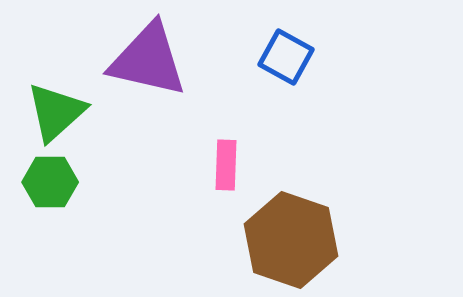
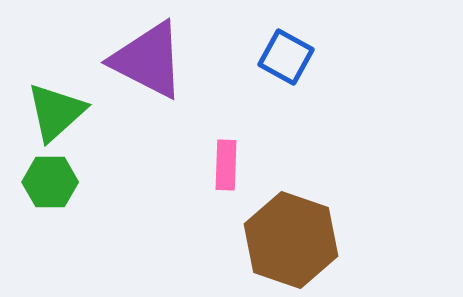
purple triangle: rotated 14 degrees clockwise
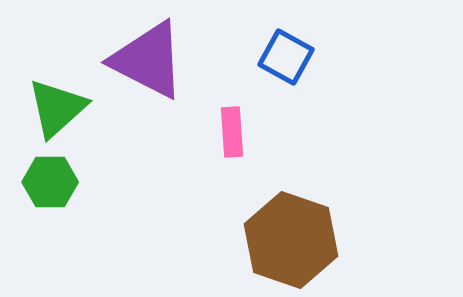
green triangle: moved 1 px right, 4 px up
pink rectangle: moved 6 px right, 33 px up; rotated 6 degrees counterclockwise
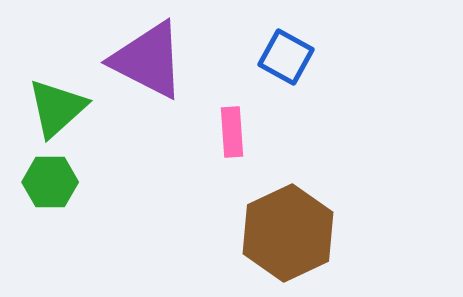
brown hexagon: moved 3 px left, 7 px up; rotated 16 degrees clockwise
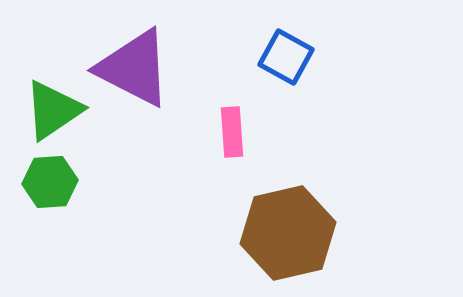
purple triangle: moved 14 px left, 8 px down
green triangle: moved 4 px left, 2 px down; rotated 8 degrees clockwise
green hexagon: rotated 4 degrees counterclockwise
brown hexagon: rotated 12 degrees clockwise
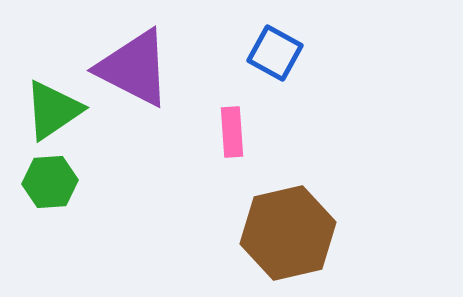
blue square: moved 11 px left, 4 px up
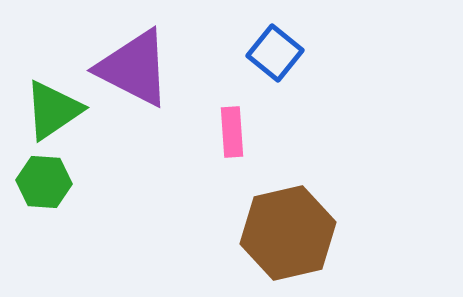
blue square: rotated 10 degrees clockwise
green hexagon: moved 6 px left; rotated 8 degrees clockwise
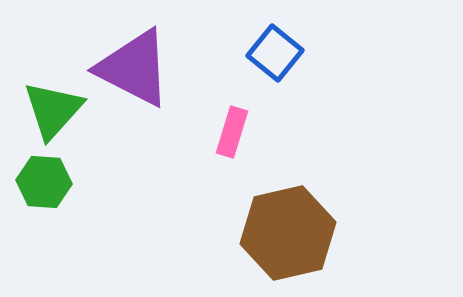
green triangle: rotated 14 degrees counterclockwise
pink rectangle: rotated 21 degrees clockwise
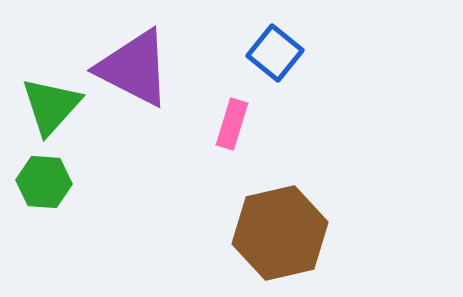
green triangle: moved 2 px left, 4 px up
pink rectangle: moved 8 px up
brown hexagon: moved 8 px left
